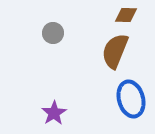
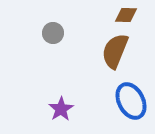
blue ellipse: moved 2 px down; rotated 12 degrees counterclockwise
purple star: moved 7 px right, 4 px up
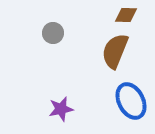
purple star: rotated 20 degrees clockwise
